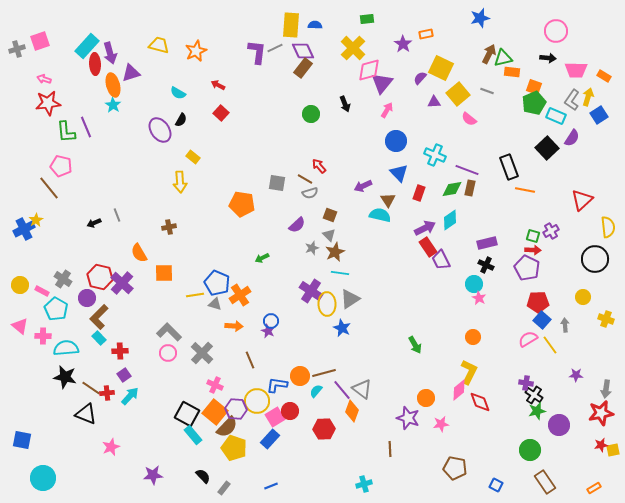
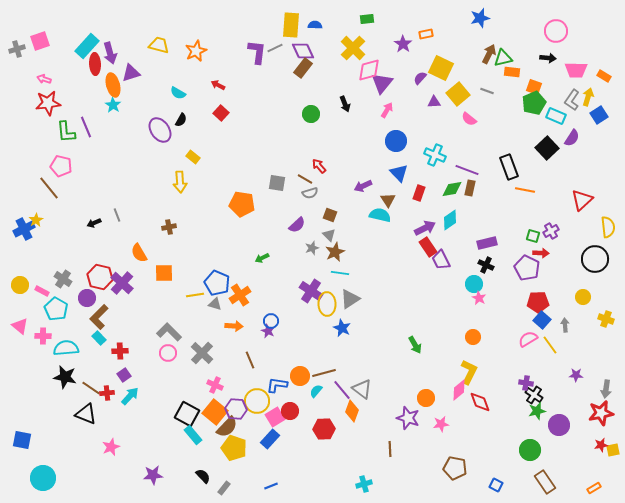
red arrow at (533, 250): moved 8 px right, 3 px down
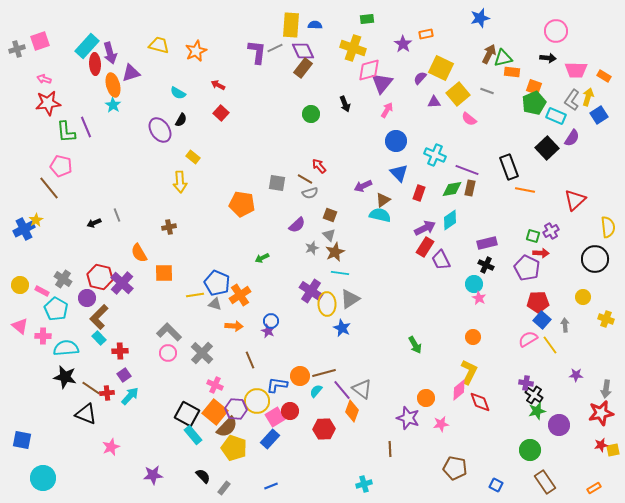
yellow cross at (353, 48): rotated 25 degrees counterclockwise
brown triangle at (388, 200): moved 5 px left; rotated 28 degrees clockwise
red triangle at (582, 200): moved 7 px left
red rectangle at (428, 247): moved 3 px left; rotated 66 degrees clockwise
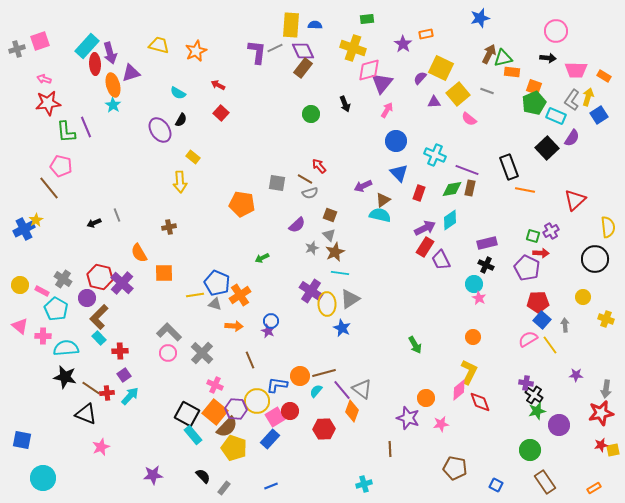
pink star at (111, 447): moved 10 px left
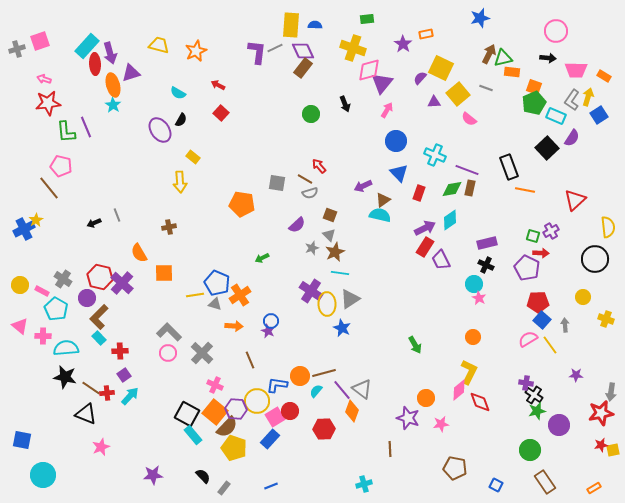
gray line at (487, 91): moved 1 px left, 3 px up
gray arrow at (606, 389): moved 5 px right, 3 px down
cyan circle at (43, 478): moved 3 px up
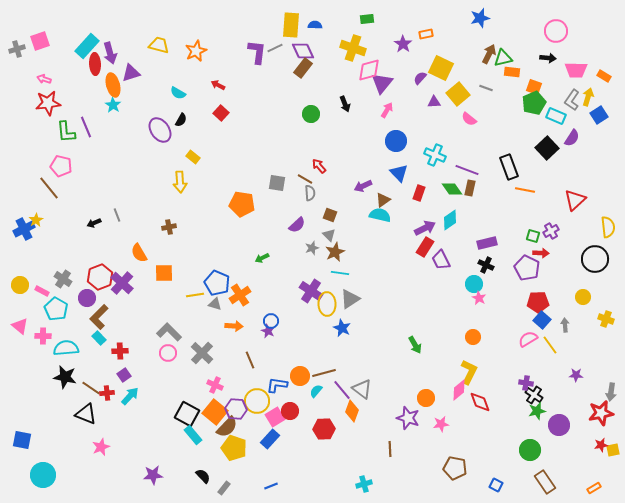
green diamond at (452, 189): rotated 65 degrees clockwise
gray semicircle at (310, 193): rotated 77 degrees counterclockwise
red hexagon at (100, 277): rotated 25 degrees clockwise
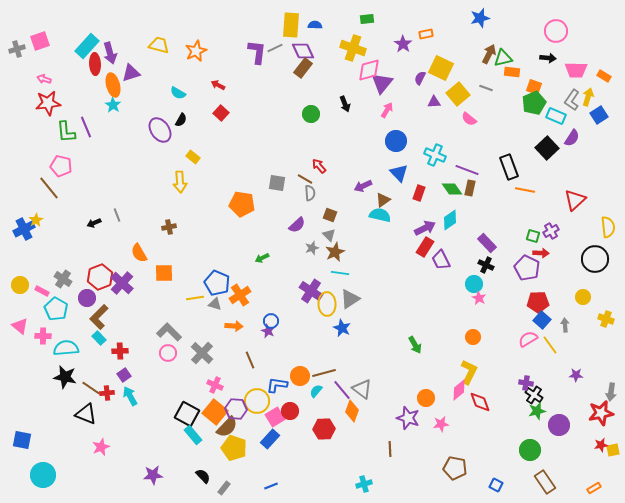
purple semicircle at (420, 78): rotated 16 degrees counterclockwise
purple rectangle at (487, 243): rotated 60 degrees clockwise
yellow line at (195, 295): moved 3 px down
cyan arrow at (130, 396): rotated 72 degrees counterclockwise
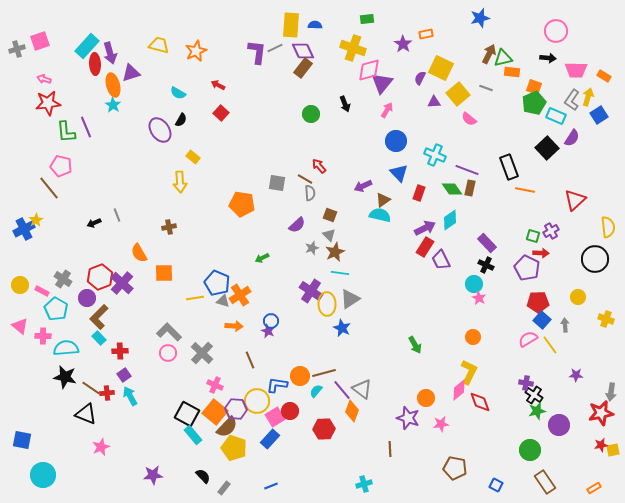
yellow circle at (583, 297): moved 5 px left
gray triangle at (215, 304): moved 8 px right, 3 px up
